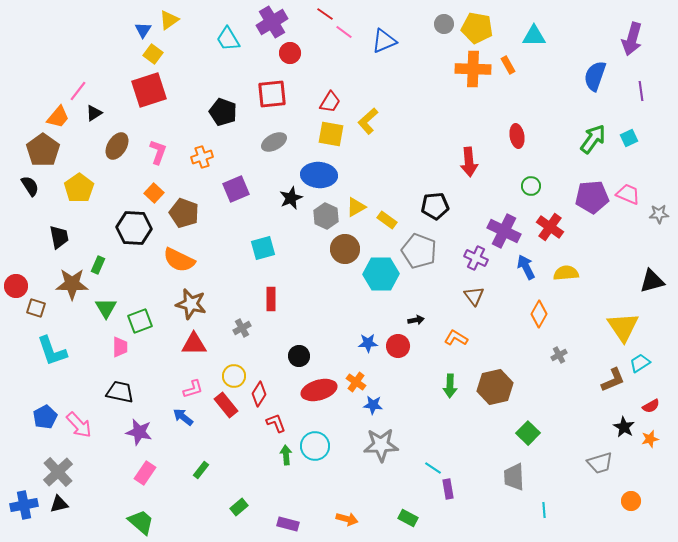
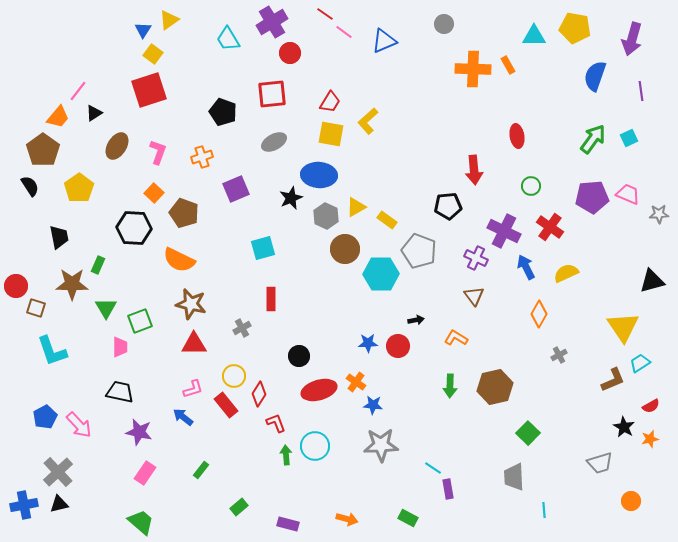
yellow pentagon at (477, 28): moved 98 px right
red arrow at (469, 162): moved 5 px right, 8 px down
black pentagon at (435, 206): moved 13 px right
yellow semicircle at (566, 273): rotated 20 degrees counterclockwise
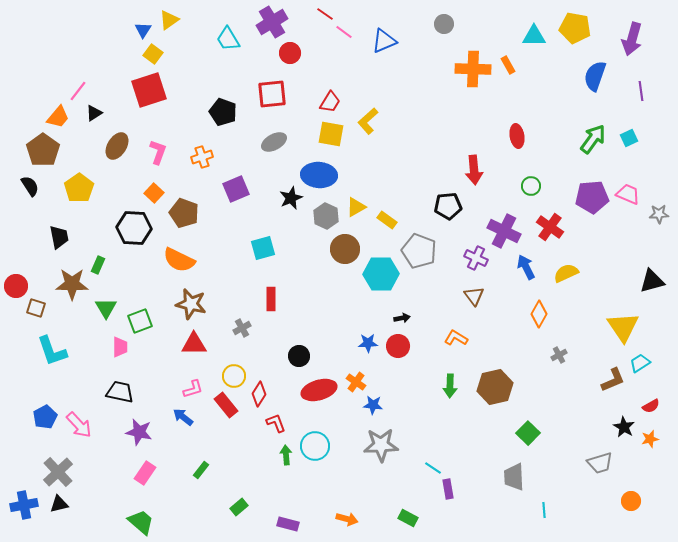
black arrow at (416, 320): moved 14 px left, 2 px up
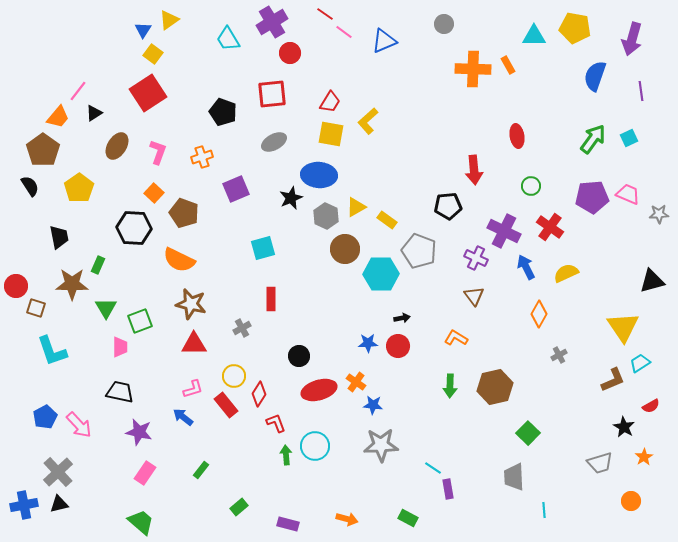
red square at (149, 90): moved 1 px left, 3 px down; rotated 15 degrees counterclockwise
orange star at (650, 439): moved 6 px left, 18 px down; rotated 18 degrees counterclockwise
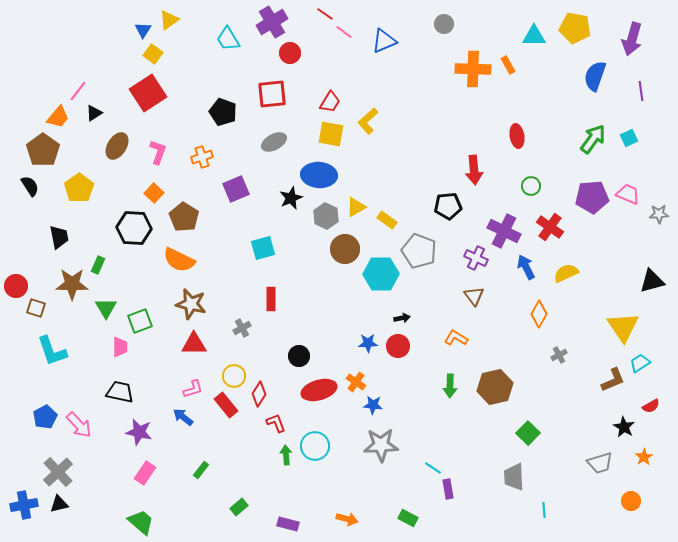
brown pentagon at (184, 213): moved 4 px down; rotated 12 degrees clockwise
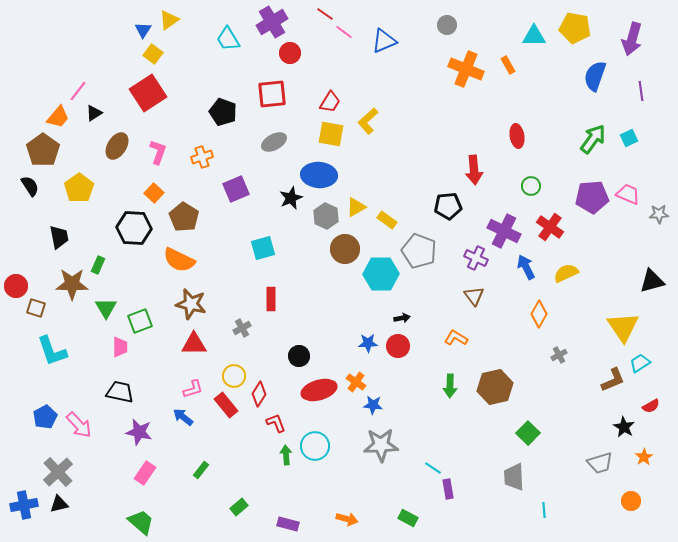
gray circle at (444, 24): moved 3 px right, 1 px down
orange cross at (473, 69): moved 7 px left; rotated 20 degrees clockwise
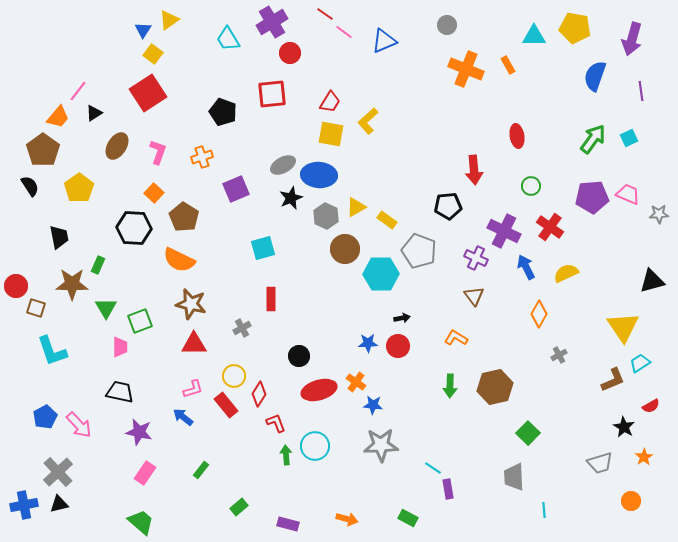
gray ellipse at (274, 142): moved 9 px right, 23 px down
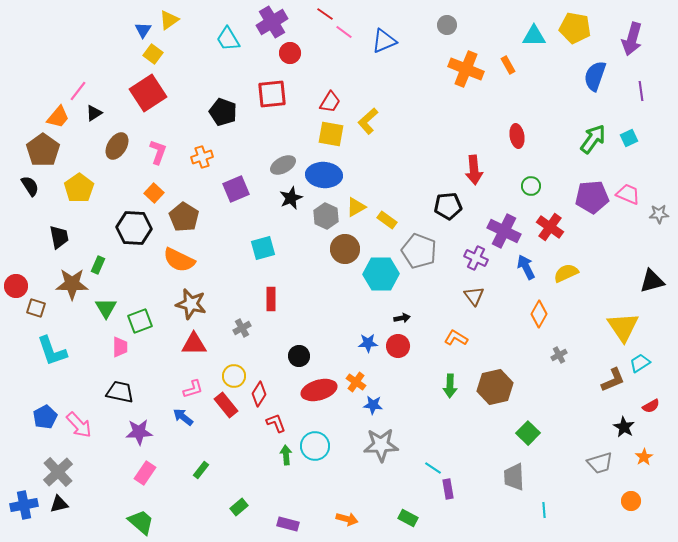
blue ellipse at (319, 175): moved 5 px right
purple star at (139, 432): rotated 16 degrees counterclockwise
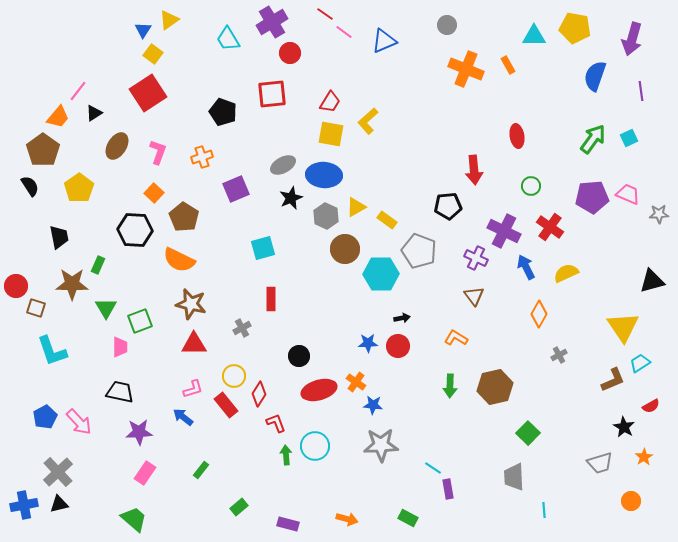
black hexagon at (134, 228): moved 1 px right, 2 px down
pink arrow at (79, 425): moved 3 px up
green trapezoid at (141, 522): moved 7 px left, 3 px up
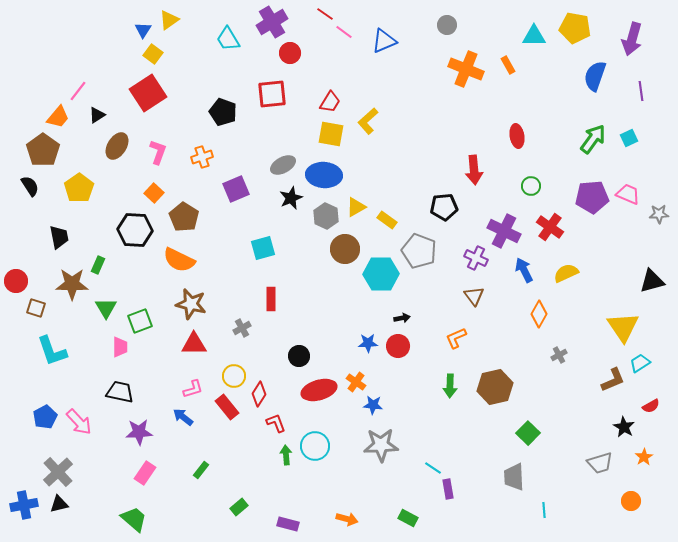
black triangle at (94, 113): moved 3 px right, 2 px down
black pentagon at (448, 206): moved 4 px left, 1 px down
blue arrow at (526, 267): moved 2 px left, 3 px down
red circle at (16, 286): moved 5 px up
orange L-shape at (456, 338): rotated 55 degrees counterclockwise
red rectangle at (226, 405): moved 1 px right, 2 px down
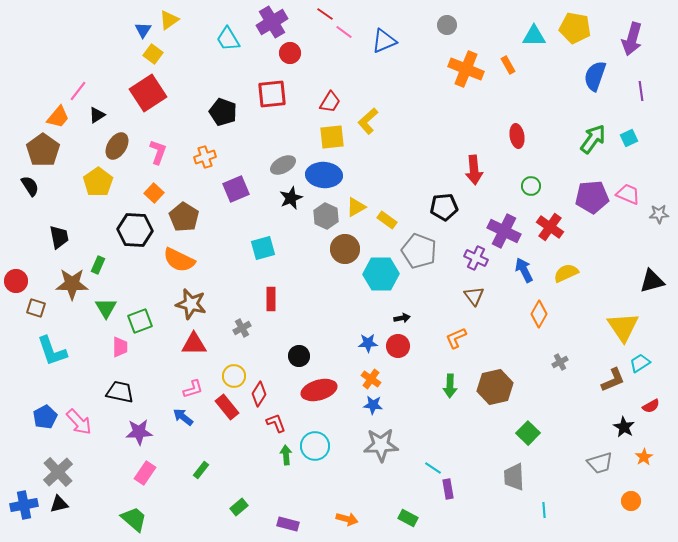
yellow square at (331, 134): moved 1 px right, 3 px down; rotated 16 degrees counterclockwise
orange cross at (202, 157): moved 3 px right
yellow pentagon at (79, 188): moved 19 px right, 6 px up
gray cross at (559, 355): moved 1 px right, 7 px down
orange cross at (356, 382): moved 15 px right, 3 px up
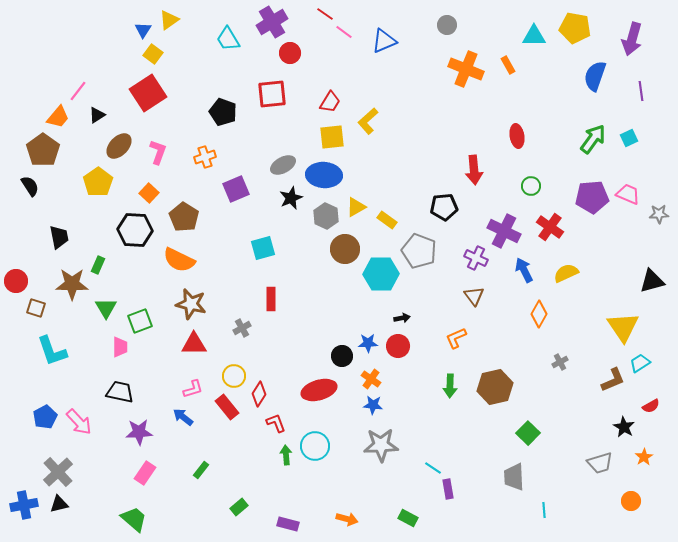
brown ellipse at (117, 146): moved 2 px right; rotated 12 degrees clockwise
orange square at (154, 193): moved 5 px left
black circle at (299, 356): moved 43 px right
